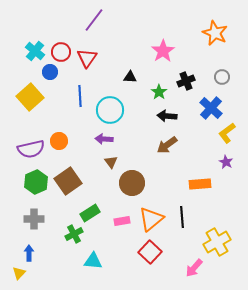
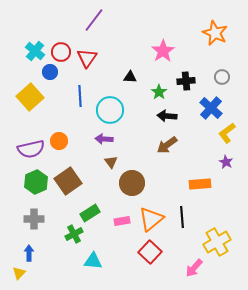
black cross: rotated 18 degrees clockwise
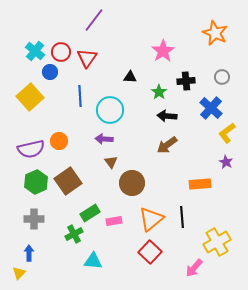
pink rectangle: moved 8 px left
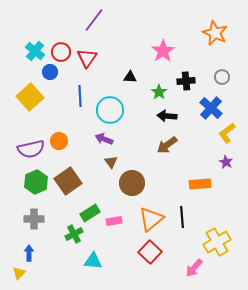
purple arrow: rotated 18 degrees clockwise
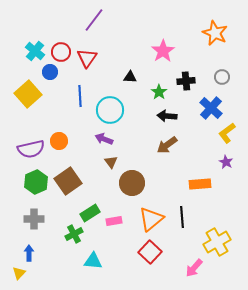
yellow square: moved 2 px left, 3 px up
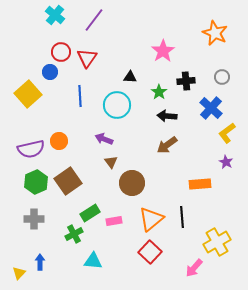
cyan cross: moved 20 px right, 36 px up
cyan circle: moved 7 px right, 5 px up
blue arrow: moved 11 px right, 9 px down
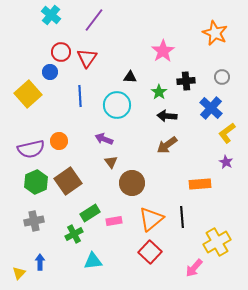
cyan cross: moved 4 px left
gray cross: moved 2 px down; rotated 12 degrees counterclockwise
cyan triangle: rotated 12 degrees counterclockwise
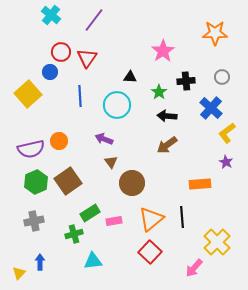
orange star: rotated 25 degrees counterclockwise
green cross: rotated 12 degrees clockwise
yellow cross: rotated 16 degrees counterclockwise
